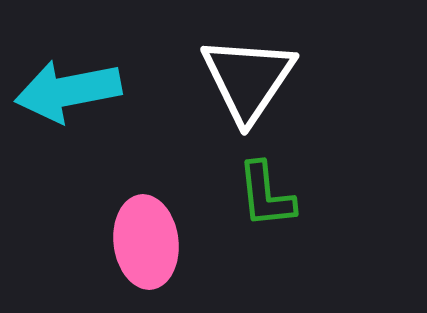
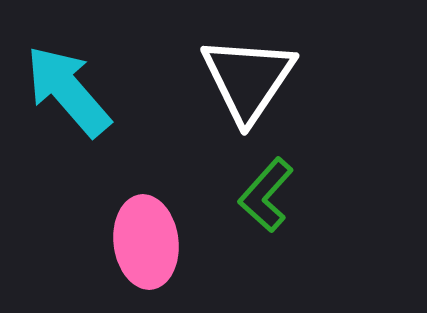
cyan arrow: rotated 60 degrees clockwise
green L-shape: rotated 48 degrees clockwise
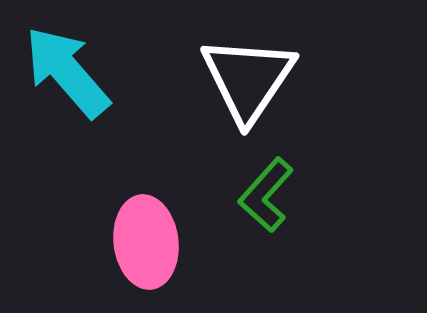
cyan arrow: moved 1 px left, 19 px up
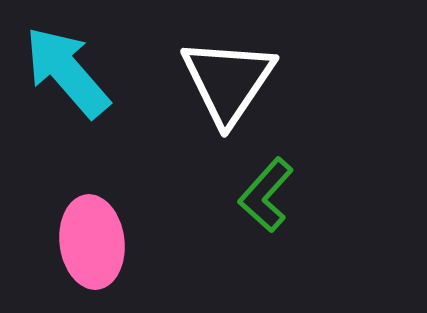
white triangle: moved 20 px left, 2 px down
pink ellipse: moved 54 px left
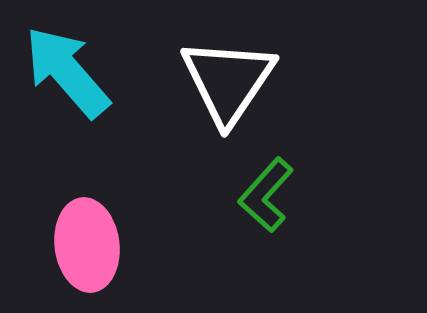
pink ellipse: moved 5 px left, 3 px down
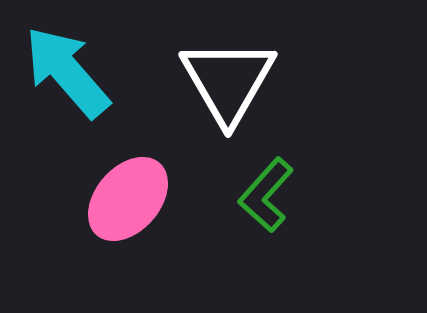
white triangle: rotated 4 degrees counterclockwise
pink ellipse: moved 41 px right, 46 px up; rotated 48 degrees clockwise
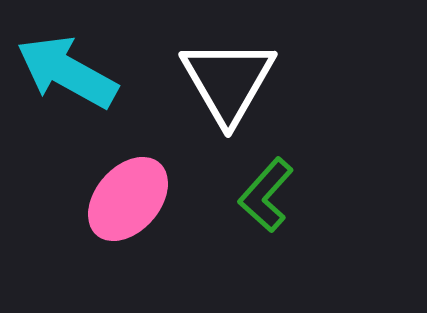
cyan arrow: rotated 20 degrees counterclockwise
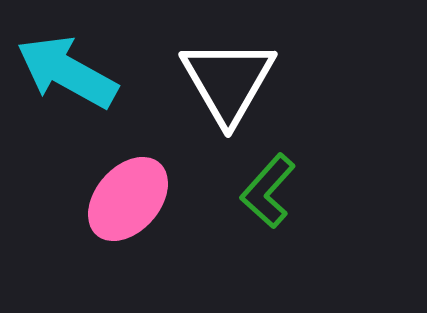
green L-shape: moved 2 px right, 4 px up
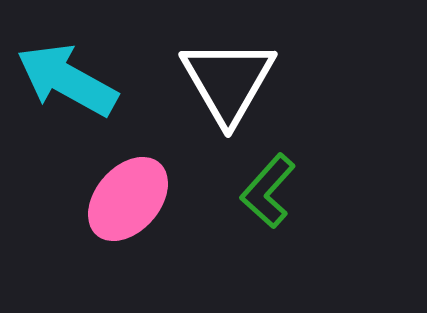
cyan arrow: moved 8 px down
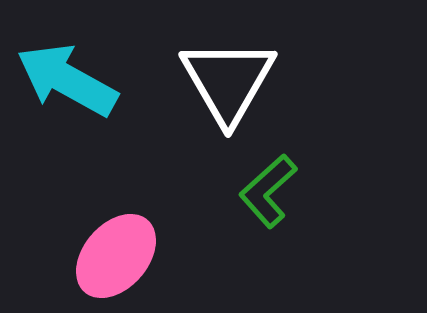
green L-shape: rotated 6 degrees clockwise
pink ellipse: moved 12 px left, 57 px down
